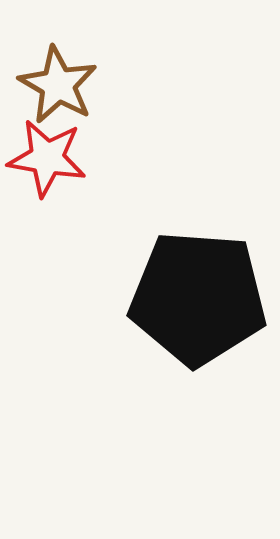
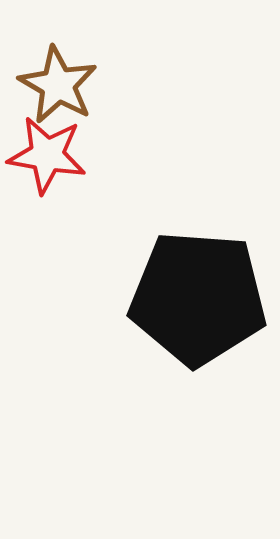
red star: moved 3 px up
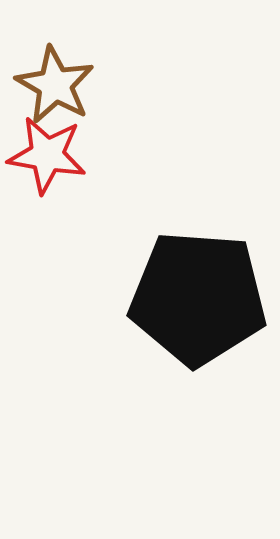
brown star: moved 3 px left
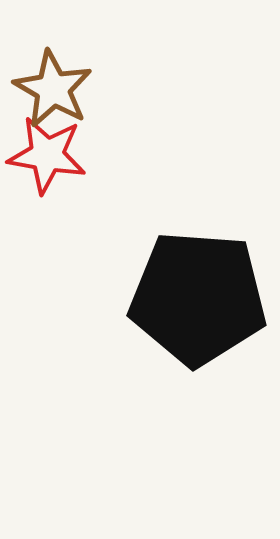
brown star: moved 2 px left, 4 px down
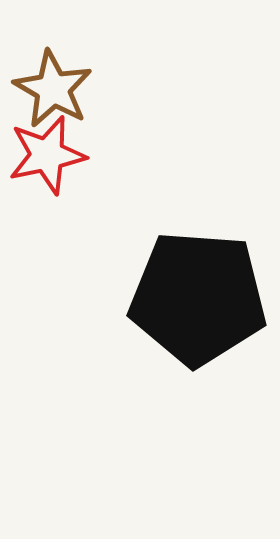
red star: rotated 22 degrees counterclockwise
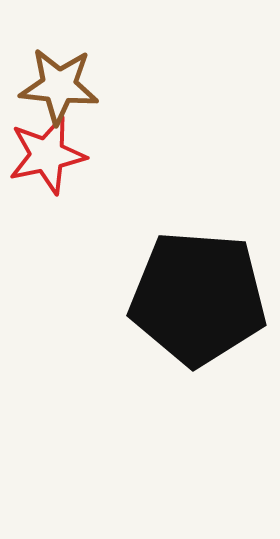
brown star: moved 6 px right, 3 px up; rotated 24 degrees counterclockwise
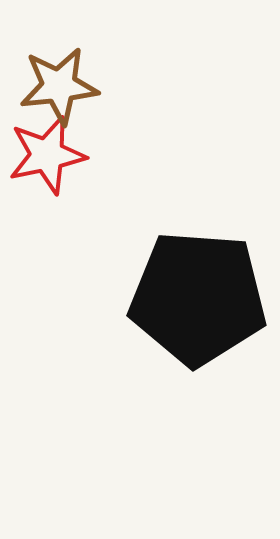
brown star: rotated 12 degrees counterclockwise
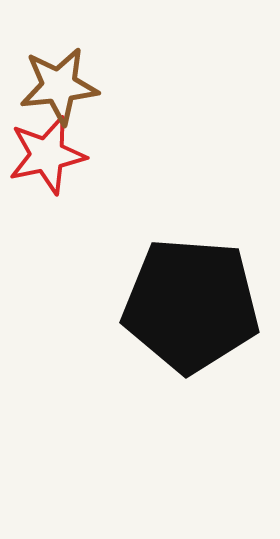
black pentagon: moved 7 px left, 7 px down
